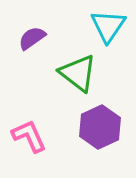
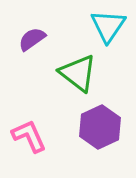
purple semicircle: moved 1 px down
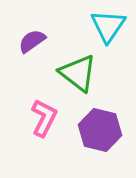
purple semicircle: moved 2 px down
purple hexagon: moved 3 px down; rotated 21 degrees counterclockwise
pink L-shape: moved 15 px right, 18 px up; rotated 51 degrees clockwise
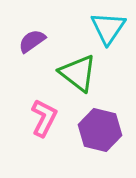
cyan triangle: moved 2 px down
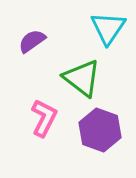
green triangle: moved 4 px right, 5 px down
purple hexagon: rotated 6 degrees clockwise
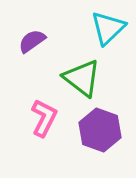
cyan triangle: rotated 12 degrees clockwise
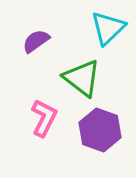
purple semicircle: moved 4 px right
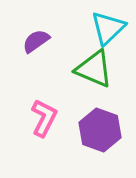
green triangle: moved 12 px right, 9 px up; rotated 15 degrees counterclockwise
